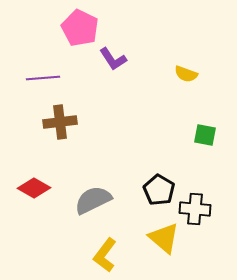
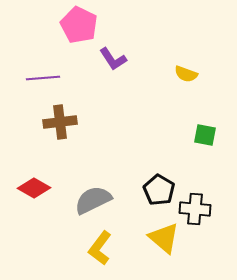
pink pentagon: moved 1 px left, 3 px up
yellow L-shape: moved 5 px left, 7 px up
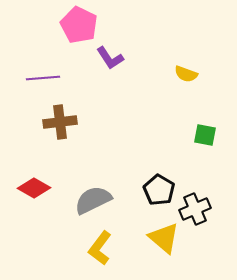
purple L-shape: moved 3 px left, 1 px up
black cross: rotated 28 degrees counterclockwise
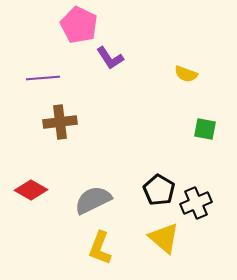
green square: moved 6 px up
red diamond: moved 3 px left, 2 px down
black cross: moved 1 px right, 6 px up
yellow L-shape: rotated 16 degrees counterclockwise
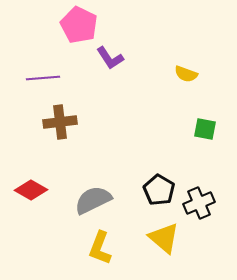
black cross: moved 3 px right
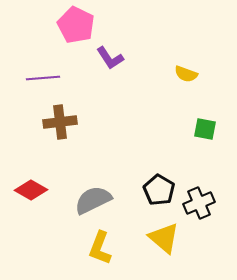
pink pentagon: moved 3 px left
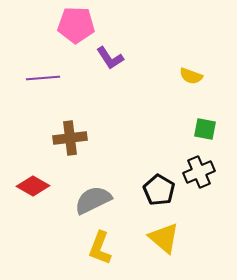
pink pentagon: rotated 24 degrees counterclockwise
yellow semicircle: moved 5 px right, 2 px down
brown cross: moved 10 px right, 16 px down
red diamond: moved 2 px right, 4 px up
black cross: moved 31 px up
